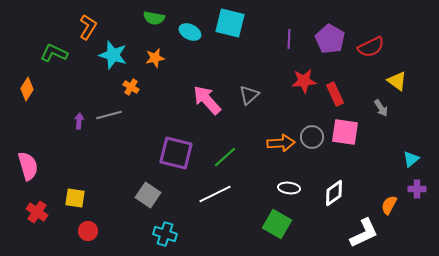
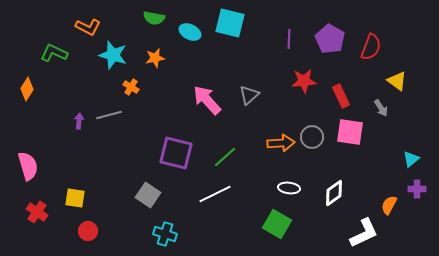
orange L-shape: rotated 85 degrees clockwise
red semicircle: rotated 44 degrees counterclockwise
red rectangle: moved 6 px right, 2 px down
pink square: moved 5 px right
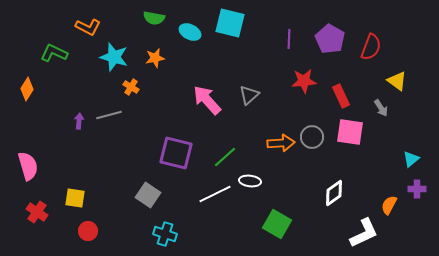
cyan star: moved 1 px right, 2 px down
white ellipse: moved 39 px left, 7 px up
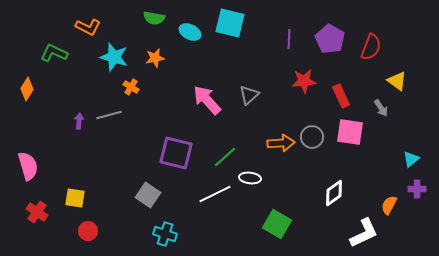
white ellipse: moved 3 px up
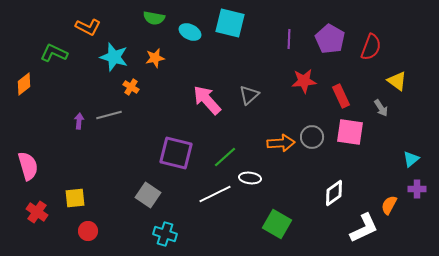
orange diamond: moved 3 px left, 5 px up; rotated 20 degrees clockwise
yellow square: rotated 15 degrees counterclockwise
white L-shape: moved 5 px up
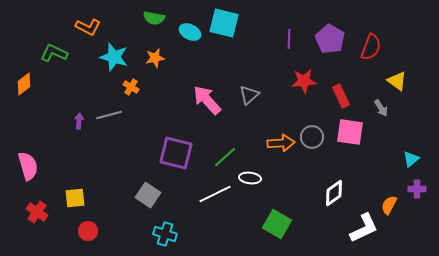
cyan square: moved 6 px left
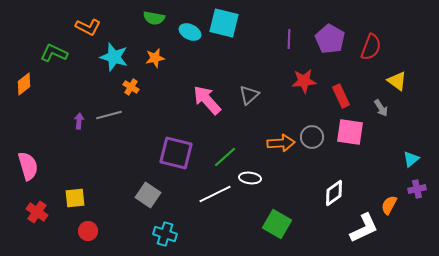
purple cross: rotated 12 degrees counterclockwise
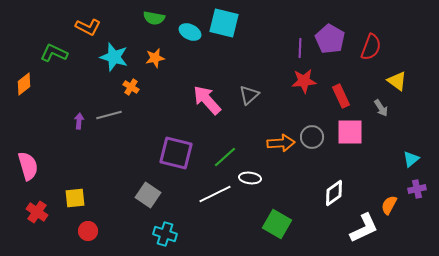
purple line: moved 11 px right, 9 px down
pink square: rotated 8 degrees counterclockwise
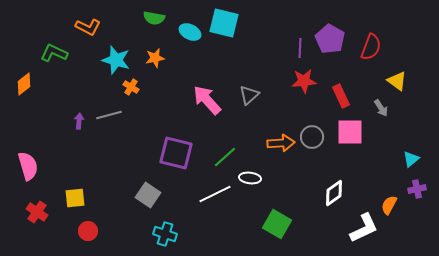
cyan star: moved 2 px right, 3 px down
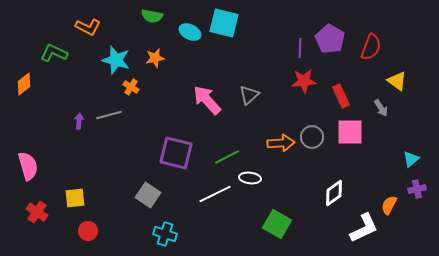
green semicircle: moved 2 px left, 2 px up
green line: moved 2 px right; rotated 15 degrees clockwise
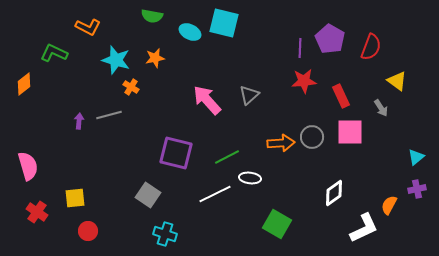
cyan triangle: moved 5 px right, 2 px up
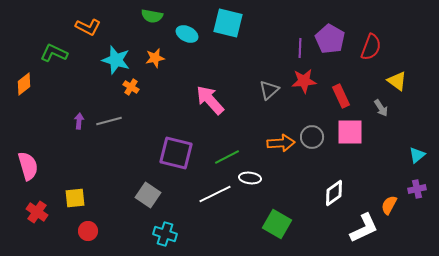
cyan square: moved 4 px right
cyan ellipse: moved 3 px left, 2 px down
gray triangle: moved 20 px right, 5 px up
pink arrow: moved 3 px right
gray line: moved 6 px down
cyan triangle: moved 1 px right, 2 px up
